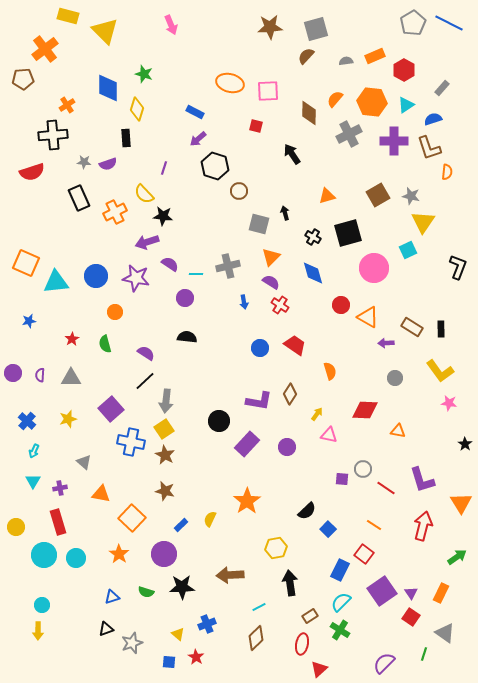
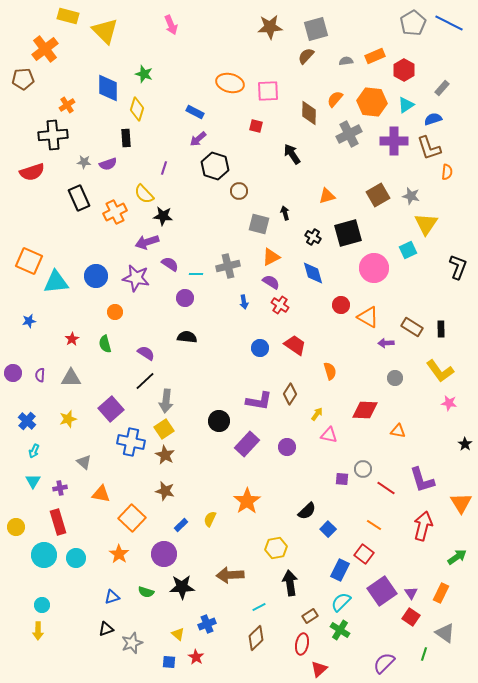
yellow triangle at (423, 222): moved 3 px right, 2 px down
orange triangle at (271, 257): rotated 18 degrees clockwise
orange square at (26, 263): moved 3 px right, 2 px up
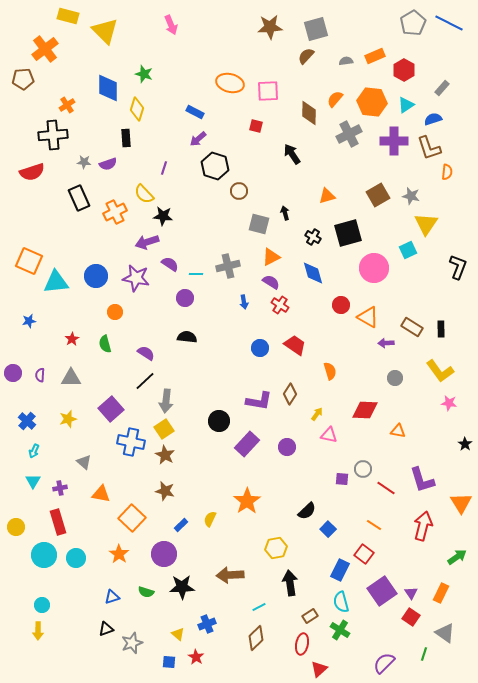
cyan semicircle at (341, 602): rotated 60 degrees counterclockwise
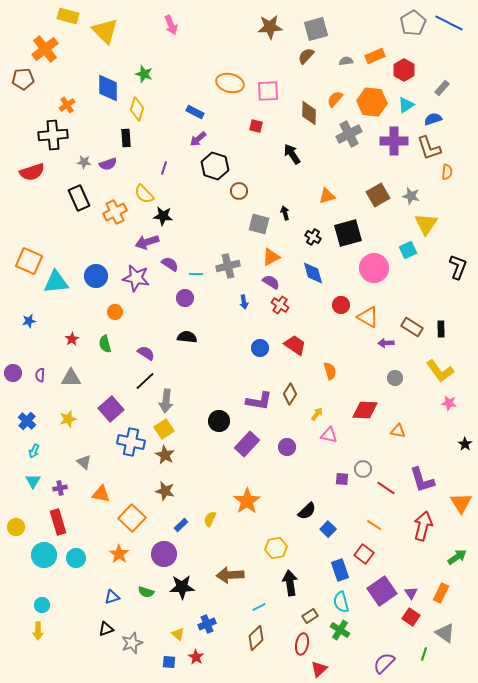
blue rectangle at (340, 570): rotated 45 degrees counterclockwise
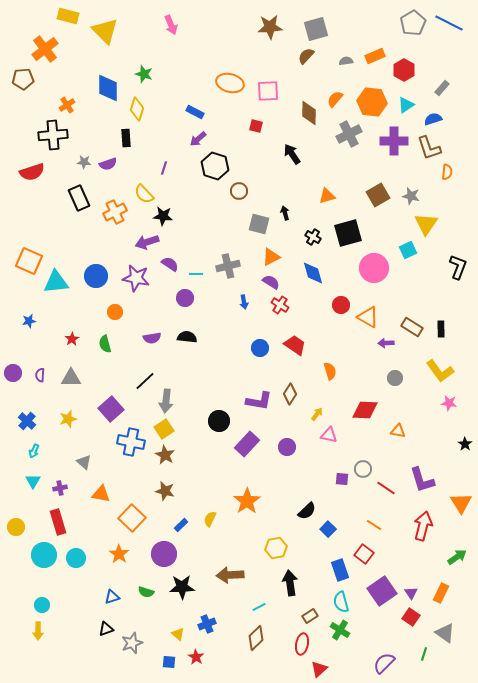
purple semicircle at (146, 353): moved 6 px right, 15 px up; rotated 138 degrees clockwise
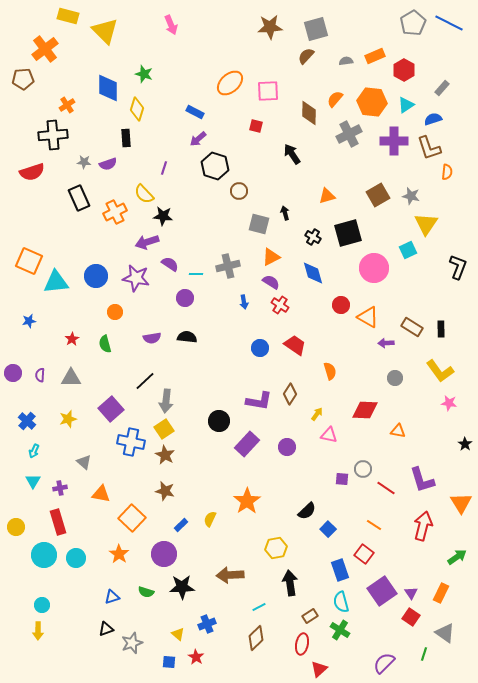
orange ellipse at (230, 83): rotated 56 degrees counterclockwise
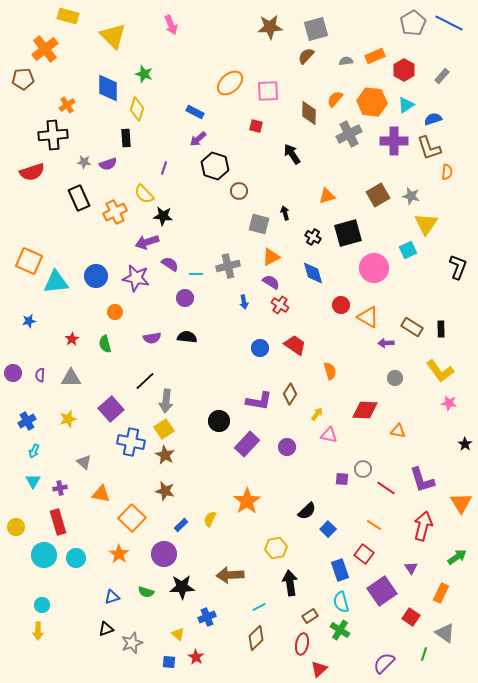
yellow triangle at (105, 31): moved 8 px right, 5 px down
gray rectangle at (442, 88): moved 12 px up
blue cross at (27, 421): rotated 18 degrees clockwise
purple triangle at (411, 593): moved 25 px up
blue cross at (207, 624): moved 7 px up
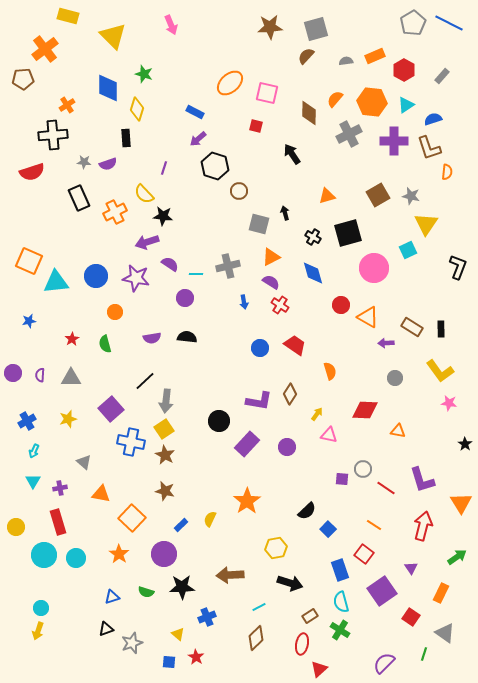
pink square at (268, 91): moved 1 px left, 2 px down; rotated 15 degrees clockwise
black arrow at (290, 583): rotated 115 degrees clockwise
cyan circle at (42, 605): moved 1 px left, 3 px down
yellow arrow at (38, 631): rotated 18 degrees clockwise
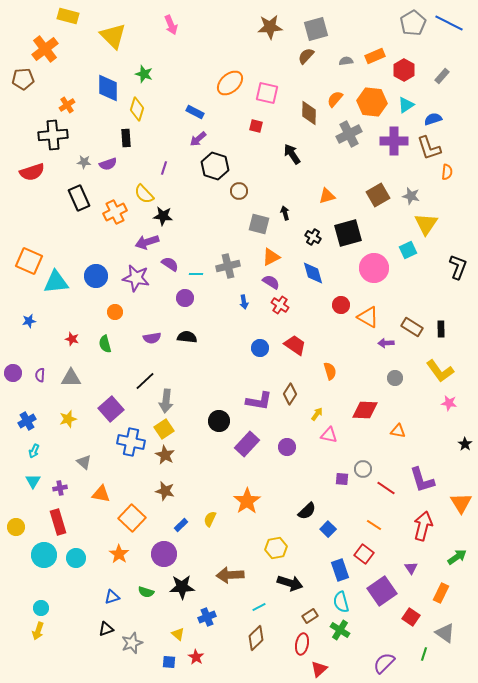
red star at (72, 339): rotated 24 degrees counterclockwise
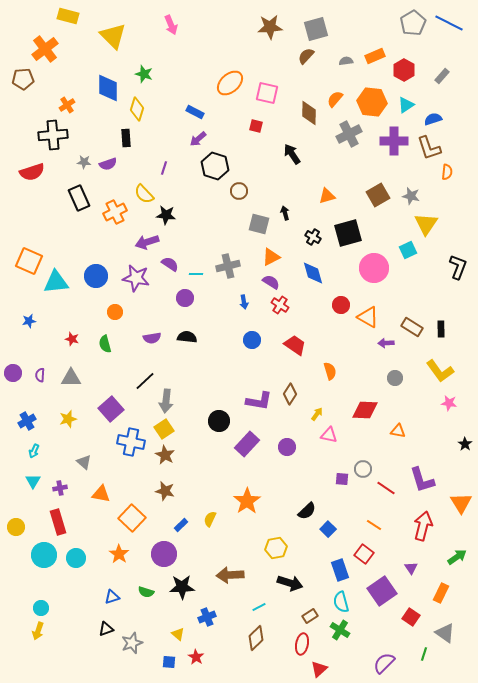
black star at (163, 216): moved 3 px right, 1 px up
blue circle at (260, 348): moved 8 px left, 8 px up
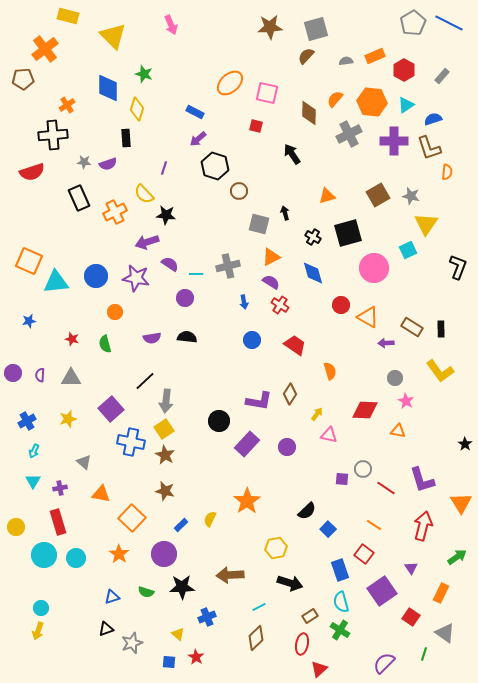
pink star at (449, 403): moved 43 px left, 2 px up; rotated 21 degrees clockwise
